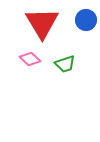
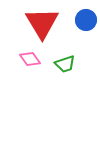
pink diamond: rotated 10 degrees clockwise
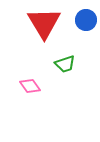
red triangle: moved 2 px right
pink diamond: moved 27 px down
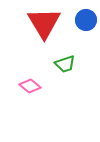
pink diamond: rotated 15 degrees counterclockwise
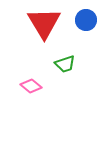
pink diamond: moved 1 px right
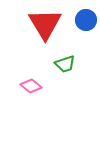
red triangle: moved 1 px right, 1 px down
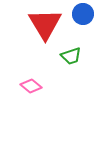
blue circle: moved 3 px left, 6 px up
green trapezoid: moved 6 px right, 8 px up
